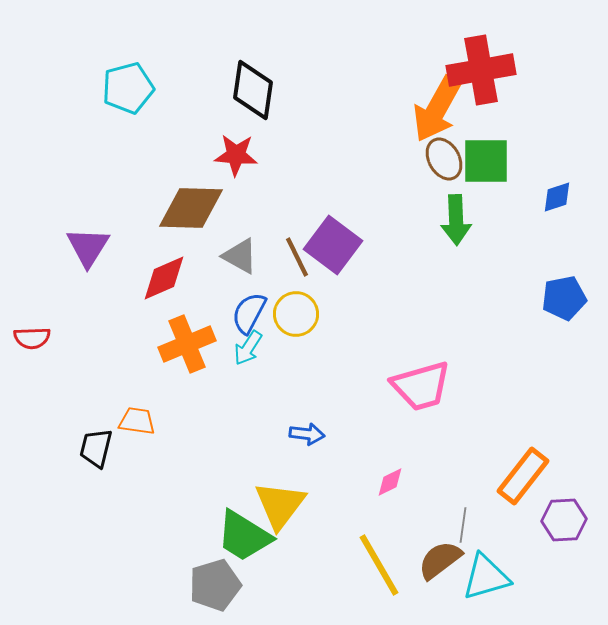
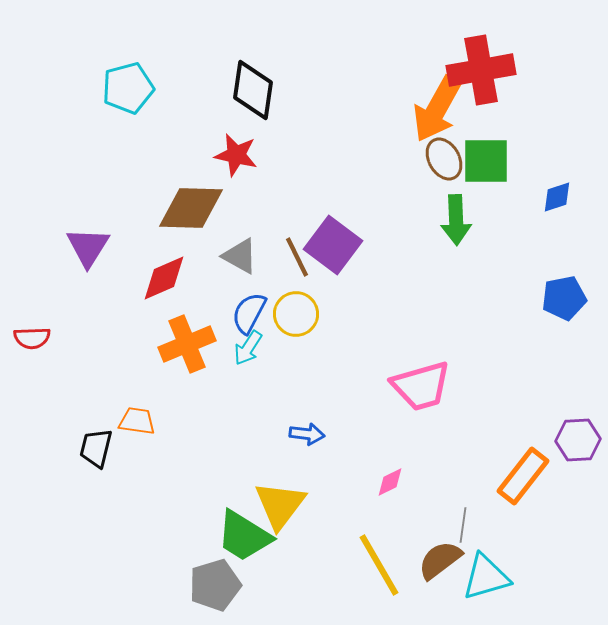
red star: rotated 9 degrees clockwise
purple hexagon: moved 14 px right, 80 px up
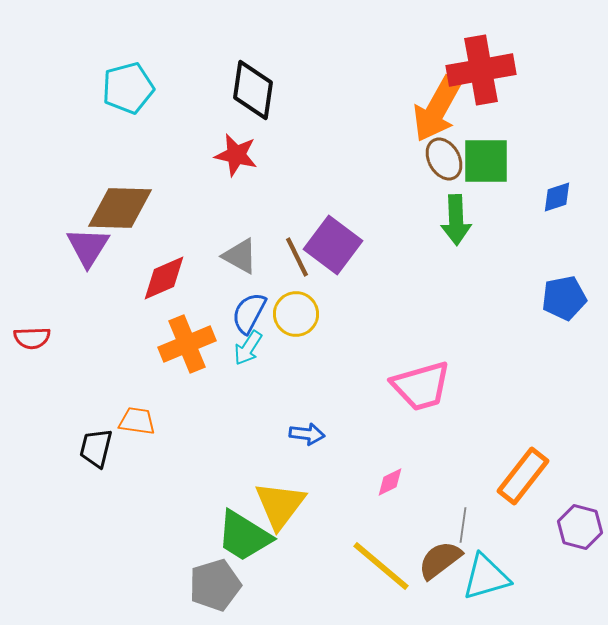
brown diamond: moved 71 px left
purple hexagon: moved 2 px right, 87 px down; rotated 18 degrees clockwise
yellow line: moved 2 px right, 1 px down; rotated 20 degrees counterclockwise
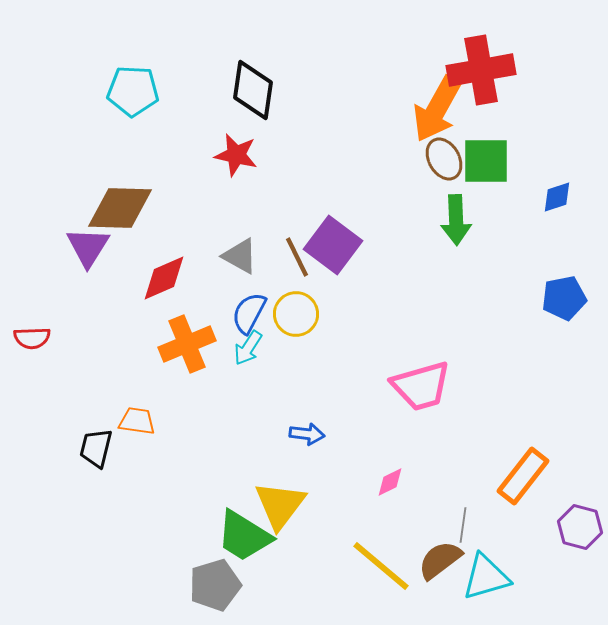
cyan pentagon: moved 5 px right, 3 px down; rotated 18 degrees clockwise
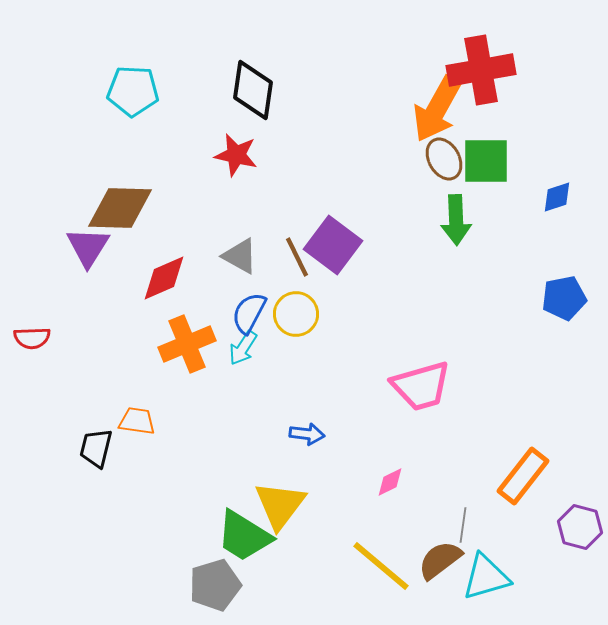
cyan arrow: moved 5 px left
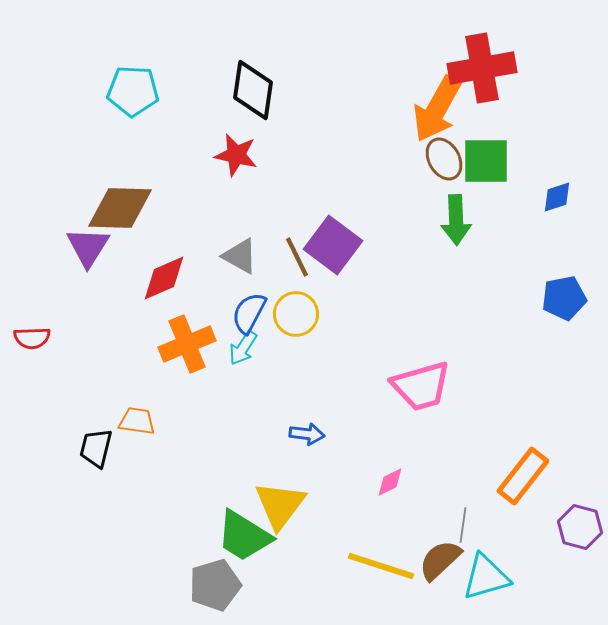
red cross: moved 1 px right, 2 px up
brown semicircle: rotated 6 degrees counterclockwise
yellow line: rotated 22 degrees counterclockwise
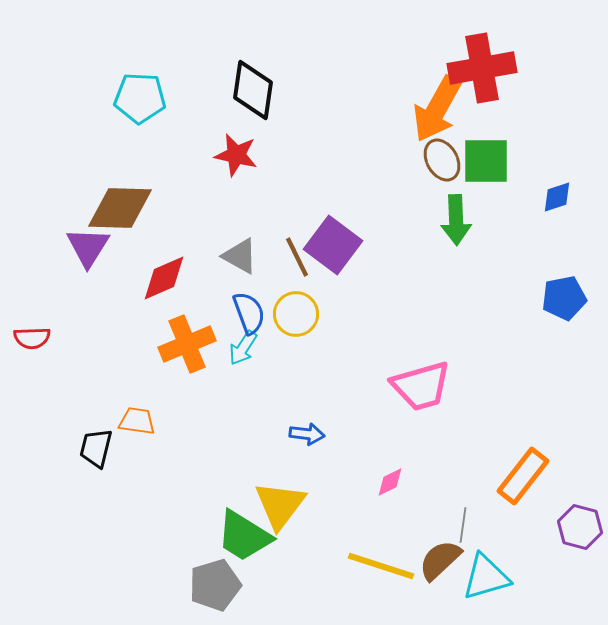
cyan pentagon: moved 7 px right, 7 px down
brown ellipse: moved 2 px left, 1 px down
blue semicircle: rotated 132 degrees clockwise
